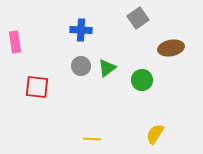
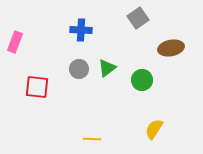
pink rectangle: rotated 30 degrees clockwise
gray circle: moved 2 px left, 3 px down
yellow semicircle: moved 1 px left, 5 px up
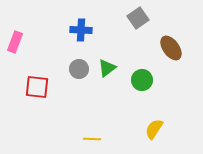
brown ellipse: rotated 65 degrees clockwise
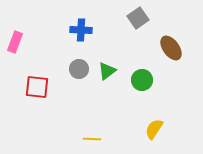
green triangle: moved 3 px down
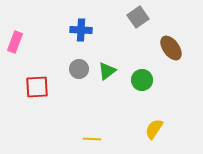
gray square: moved 1 px up
red square: rotated 10 degrees counterclockwise
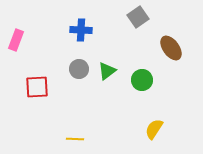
pink rectangle: moved 1 px right, 2 px up
yellow line: moved 17 px left
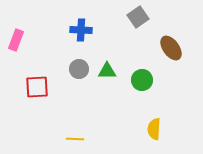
green triangle: rotated 36 degrees clockwise
yellow semicircle: rotated 30 degrees counterclockwise
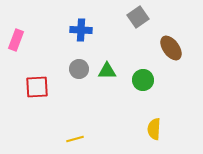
green circle: moved 1 px right
yellow line: rotated 18 degrees counterclockwise
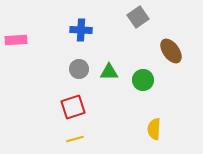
pink rectangle: rotated 65 degrees clockwise
brown ellipse: moved 3 px down
green triangle: moved 2 px right, 1 px down
red square: moved 36 px right, 20 px down; rotated 15 degrees counterclockwise
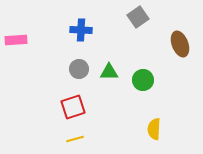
brown ellipse: moved 9 px right, 7 px up; rotated 15 degrees clockwise
